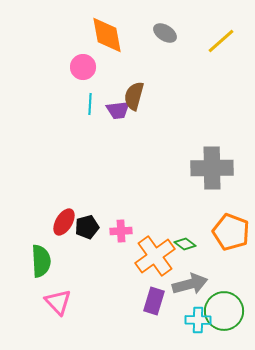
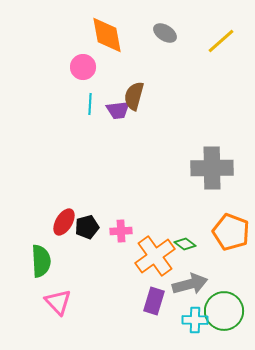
cyan cross: moved 3 px left
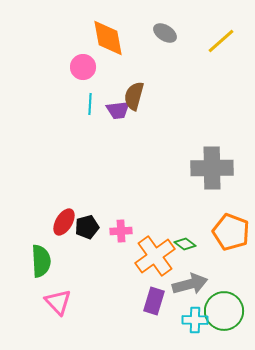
orange diamond: moved 1 px right, 3 px down
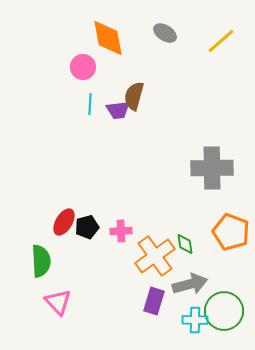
green diamond: rotated 45 degrees clockwise
